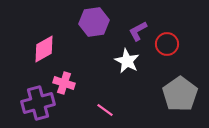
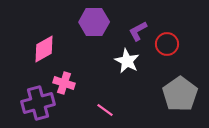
purple hexagon: rotated 8 degrees clockwise
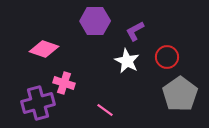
purple hexagon: moved 1 px right, 1 px up
purple L-shape: moved 3 px left
red circle: moved 13 px down
pink diamond: rotated 48 degrees clockwise
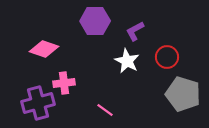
pink cross: rotated 25 degrees counterclockwise
gray pentagon: moved 3 px right; rotated 20 degrees counterclockwise
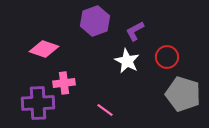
purple hexagon: rotated 20 degrees counterclockwise
purple cross: rotated 12 degrees clockwise
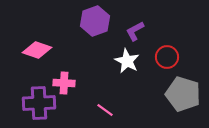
pink diamond: moved 7 px left, 1 px down
pink cross: rotated 10 degrees clockwise
purple cross: moved 1 px right
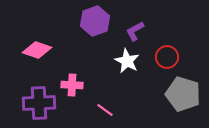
pink cross: moved 8 px right, 2 px down
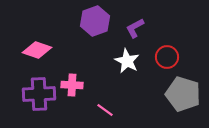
purple L-shape: moved 3 px up
purple cross: moved 9 px up
